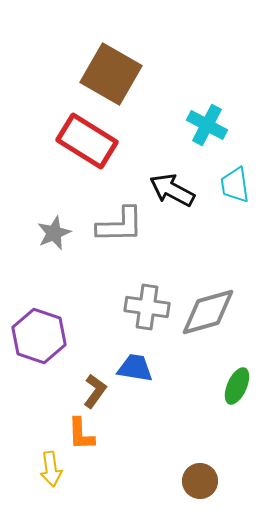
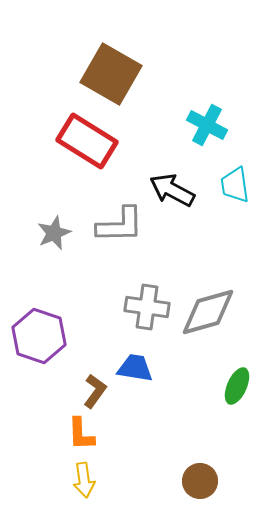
yellow arrow: moved 33 px right, 11 px down
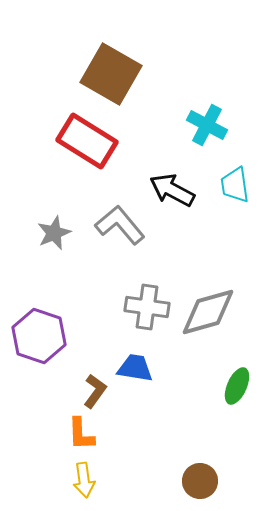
gray L-shape: rotated 129 degrees counterclockwise
